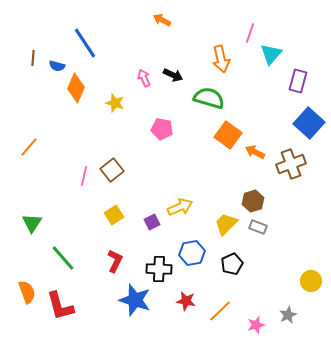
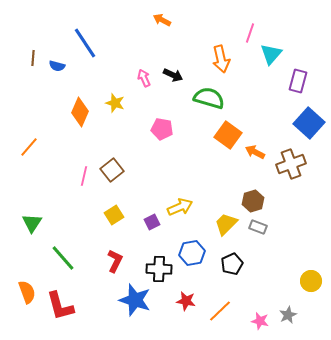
orange diamond at (76, 88): moved 4 px right, 24 px down
pink star at (256, 325): moved 4 px right, 4 px up; rotated 30 degrees clockwise
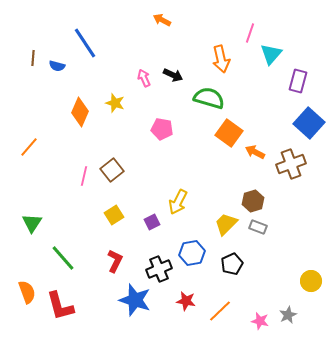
orange square at (228, 135): moved 1 px right, 2 px up
yellow arrow at (180, 207): moved 2 px left, 5 px up; rotated 140 degrees clockwise
black cross at (159, 269): rotated 25 degrees counterclockwise
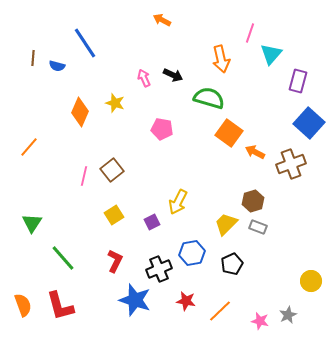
orange semicircle at (27, 292): moved 4 px left, 13 px down
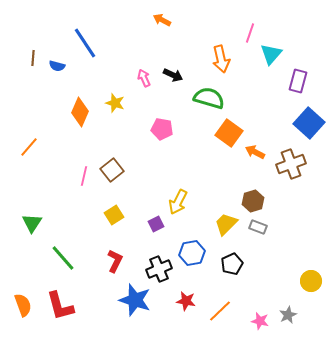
purple square at (152, 222): moved 4 px right, 2 px down
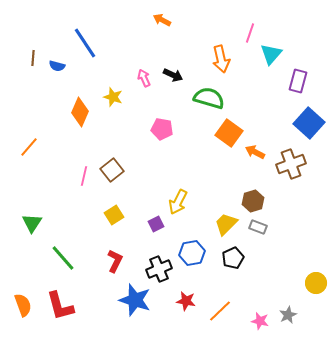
yellow star at (115, 103): moved 2 px left, 6 px up
black pentagon at (232, 264): moved 1 px right, 6 px up
yellow circle at (311, 281): moved 5 px right, 2 px down
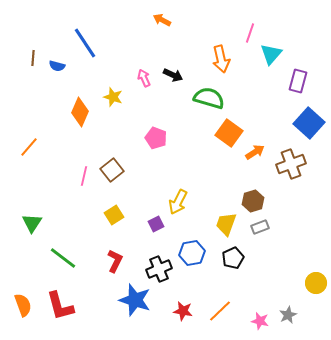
pink pentagon at (162, 129): moved 6 px left, 9 px down; rotated 10 degrees clockwise
orange arrow at (255, 152): rotated 120 degrees clockwise
yellow trapezoid at (226, 224): rotated 25 degrees counterclockwise
gray rectangle at (258, 227): moved 2 px right; rotated 42 degrees counterclockwise
green line at (63, 258): rotated 12 degrees counterclockwise
red star at (186, 301): moved 3 px left, 10 px down
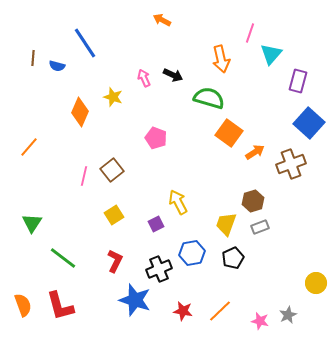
yellow arrow at (178, 202): rotated 125 degrees clockwise
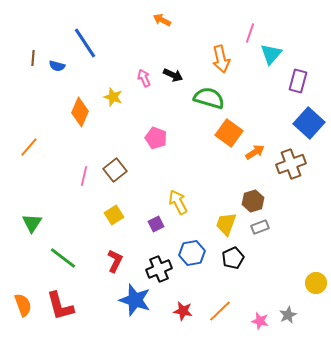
brown square at (112, 170): moved 3 px right
